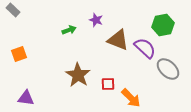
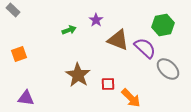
purple star: rotated 16 degrees clockwise
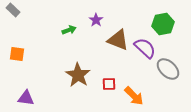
green hexagon: moved 1 px up
orange square: moved 2 px left; rotated 28 degrees clockwise
red square: moved 1 px right
orange arrow: moved 3 px right, 2 px up
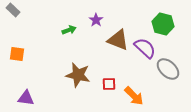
green hexagon: rotated 25 degrees clockwise
brown star: rotated 20 degrees counterclockwise
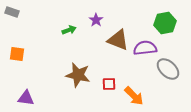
gray rectangle: moved 1 px left, 2 px down; rotated 24 degrees counterclockwise
green hexagon: moved 2 px right, 1 px up; rotated 25 degrees counterclockwise
purple semicircle: rotated 50 degrees counterclockwise
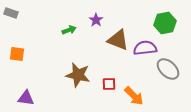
gray rectangle: moved 1 px left, 1 px down
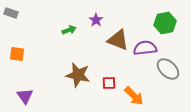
red square: moved 1 px up
purple triangle: moved 1 px left, 2 px up; rotated 48 degrees clockwise
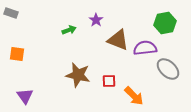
red square: moved 2 px up
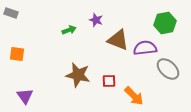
purple star: rotated 16 degrees counterclockwise
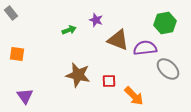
gray rectangle: rotated 32 degrees clockwise
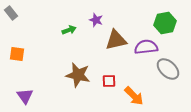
brown triangle: moved 2 px left; rotated 35 degrees counterclockwise
purple semicircle: moved 1 px right, 1 px up
